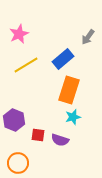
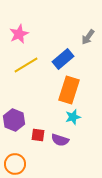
orange circle: moved 3 px left, 1 px down
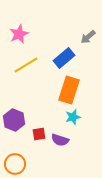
gray arrow: rotated 14 degrees clockwise
blue rectangle: moved 1 px right, 1 px up
red square: moved 1 px right, 1 px up; rotated 16 degrees counterclockwise
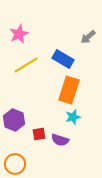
blue rectangle: moved 1 px left, 1 px down; rotated 70 degrees clockwise
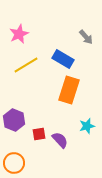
gray arrow: moved 2 px left; rotated 91 degrees counterclockwise
cyan star: moved 14 px right, 9 px down
purple semicircle: rotated 150 degrees counterclockwise
orange circle: moved 1 px left, 1 px up
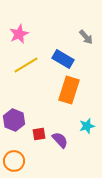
orange circle: moved 2 px up
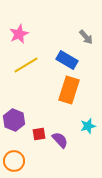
blue rectangle: moved 4 px right, 1 px down
cyan star: moved 1 px right
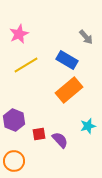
orange rectangle: rotated 32 degrees clockwise
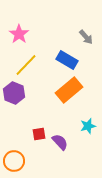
pink star: rotated 12 degrees counterclockwise
yellow line: rotated 15 degrees counterclockwise
purple hexagon: moved 27 px up
purple semicircle: moved 2 px down
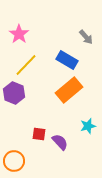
red square: rotated 16 degrees clockwise
